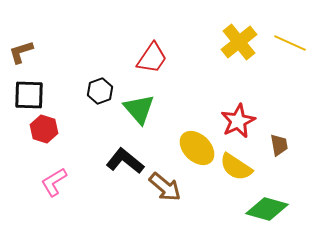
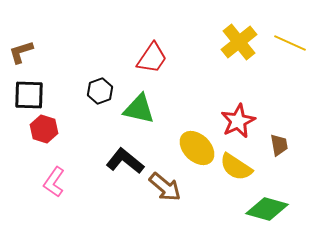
green triangle: rotated 36 degrees counterclockwise
pink L-shape: rotated 24 degrees counterclockwise
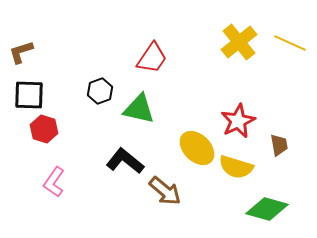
yellow semicircle: rotated 16 degrees counterclockwise
brown arrow: moved 4 px down
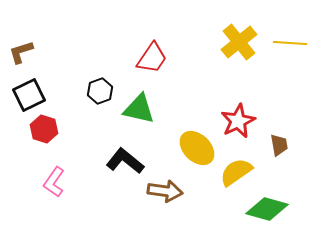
yellow line: rotated 20 degrees counterclockwise
black square: rotated 28 degrees counterclockwise
yellow semicircle: moved 5 px down; rotated 128 degrees clockwise
brown arrow: rotated 32 degrees counterclockwise
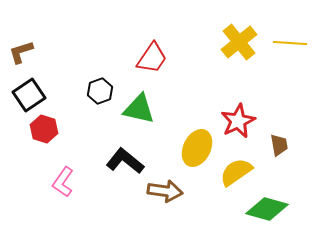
black square: rotated 8 degrees counterclockwise
yellow ellipse: rotated 72 degrees clockwise
pink L-shape: moved 9 px right
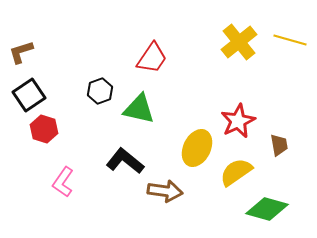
yellow line: moved 3 px up; rotated 12 degrees clockwise
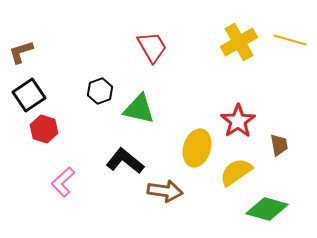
yellow cross: rotated 9 degrees clockwise
red trapezoid: moved 11 px up; rotated 64 degrees counterclockwise
red star: rotated 8 degrees counterclockwise
yellow ellipse: rotated 9 degrees counterclockwise
pink L-shape: rotated 12 degrees clockwise
